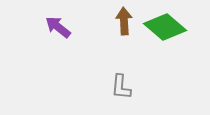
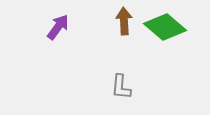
purple arrow: rotated 88 degrees clockwise
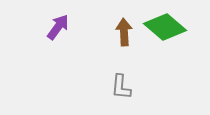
brown arrow: moved 11 px down
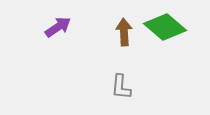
purple arrow: rotated 20 degrees clockwise
